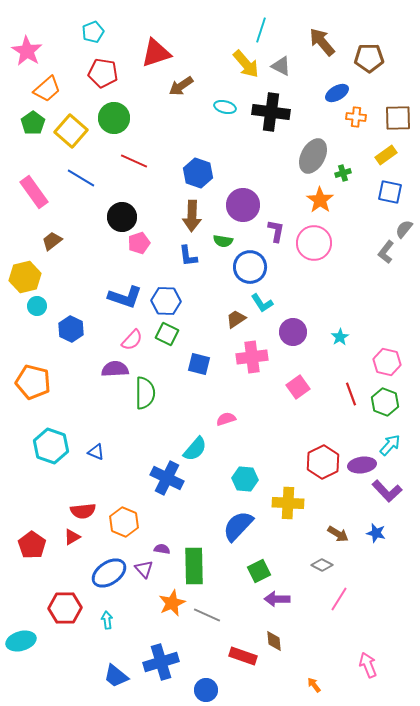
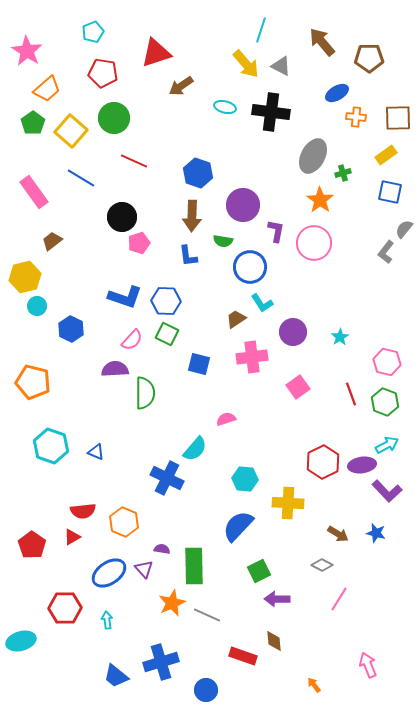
cyan arrow at (390, 445): moved 3 px left; rotated 20 degrees clockwise
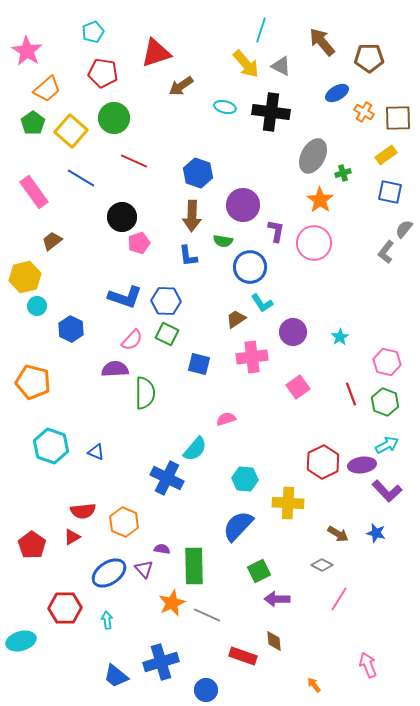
orange cross at (356, 117): moved 8 px right, 5 px up; rotated 24 degrees clockwise
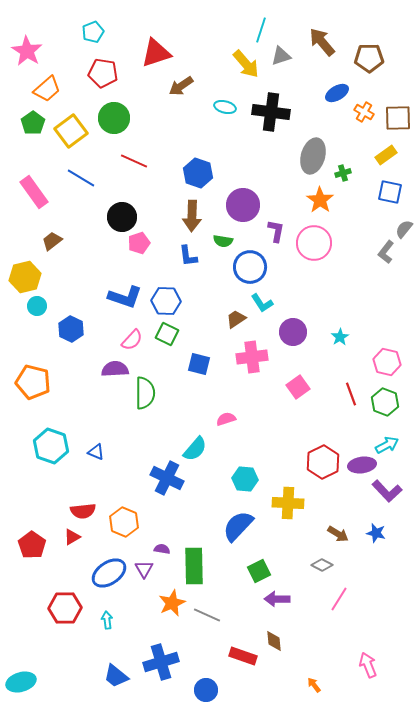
gray triangle at (281, 66): moved 10 px up; rotated 45 degrees counterclockwise
yellow square at (71, 131): rotated 12 degrees clockwise
gray ellipse at (313, 156): rotated 12 degrees counterclockwise
purple triangle at (144, 569): rotated 12 degrees clockwise
cyan ellipse at (21, 641): moved 41 px down
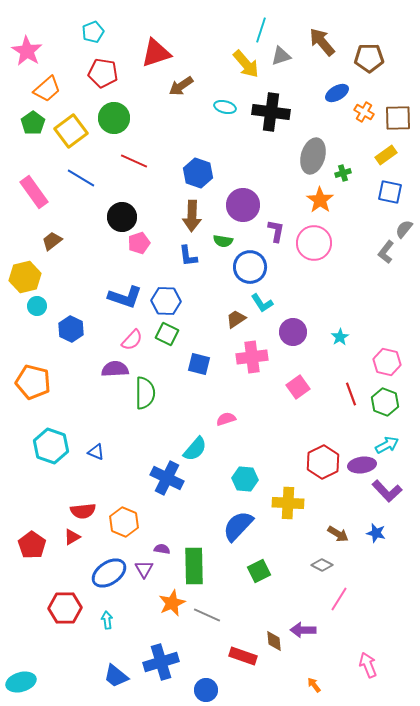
purple arrow at (277, 599): moved 26 px right, 31 px down
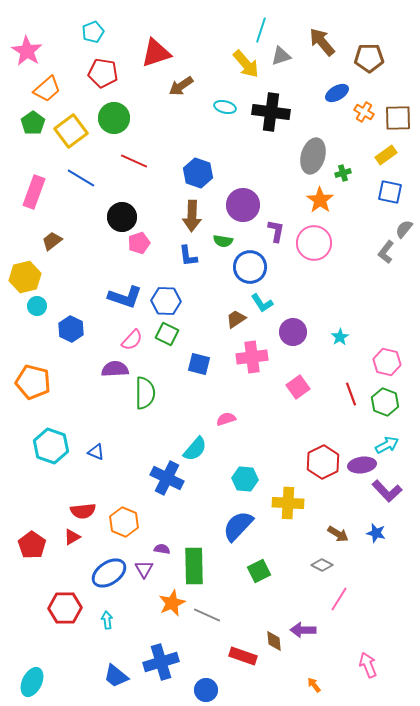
pink rectangle at (34, 192): rotated 56 degrees clockwise
cyan ellipse at (21, 682): moved 11 px right; rotated 48 degrees counterclockwise
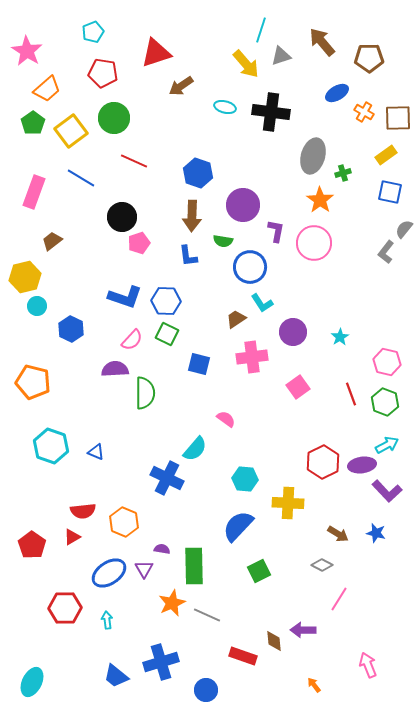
pink semicircle at (226, 419): rotated 54 degrees clockwise
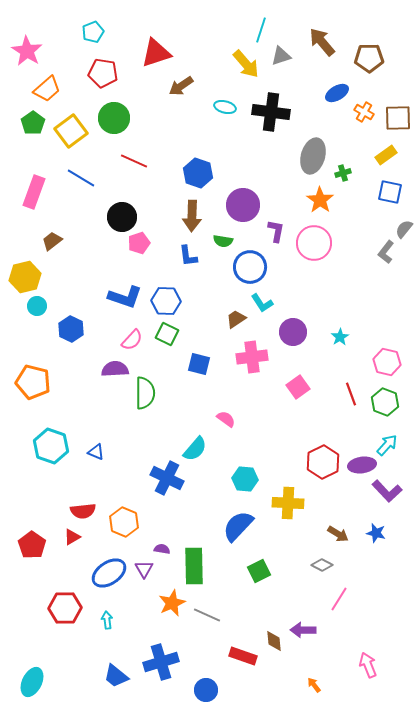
cyan arrow at (387, 445): rotated 20 degrees counterclockwise
